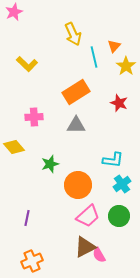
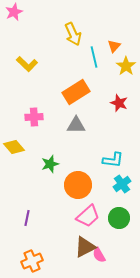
green circle: moved 2 px down
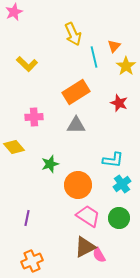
pink trapezoid: rotated 105 degrees counterclockwise
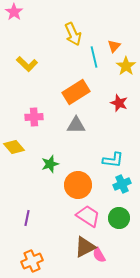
pink star: rotated 12 degrees counterclockwise
cyan cross: rotated 12 degrees clockwise
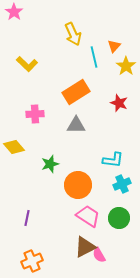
pink cross: moved 1 px right, 3 px up
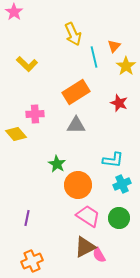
yellow diamond: moved 2 px right, 13 px up
green star: moved 7 px right; rotated 24 degrees counterclockwise
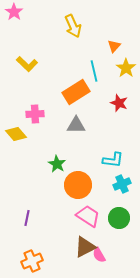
yellow arrow: moved 8 px up
cyan line: moved 14 px down
yellow star: moved 2 px down
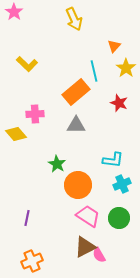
yellow arrow: moved 1 px right, 7 px up
orange rectangle: rotated 8 degrees counterclockwise
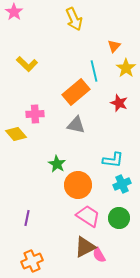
gray triangle: rotated 12 degrees clockwise
